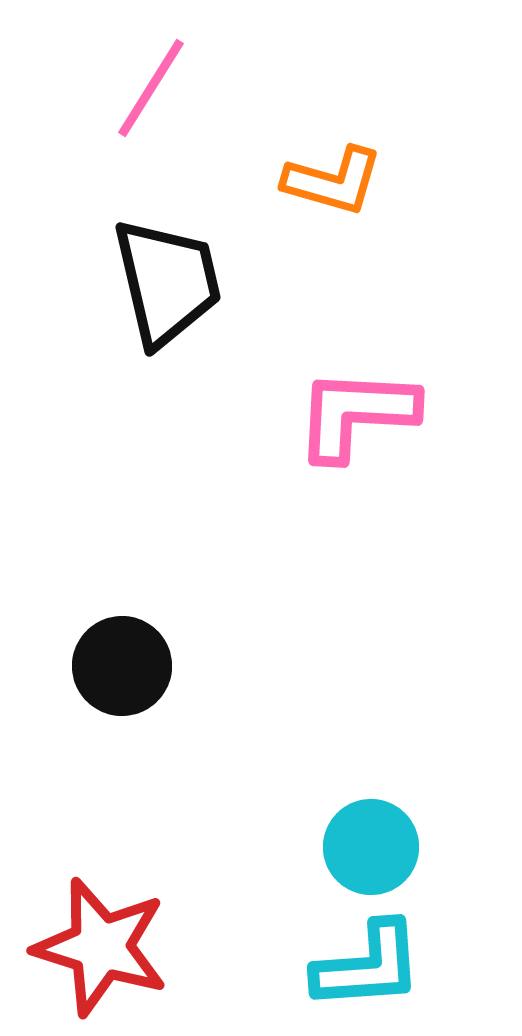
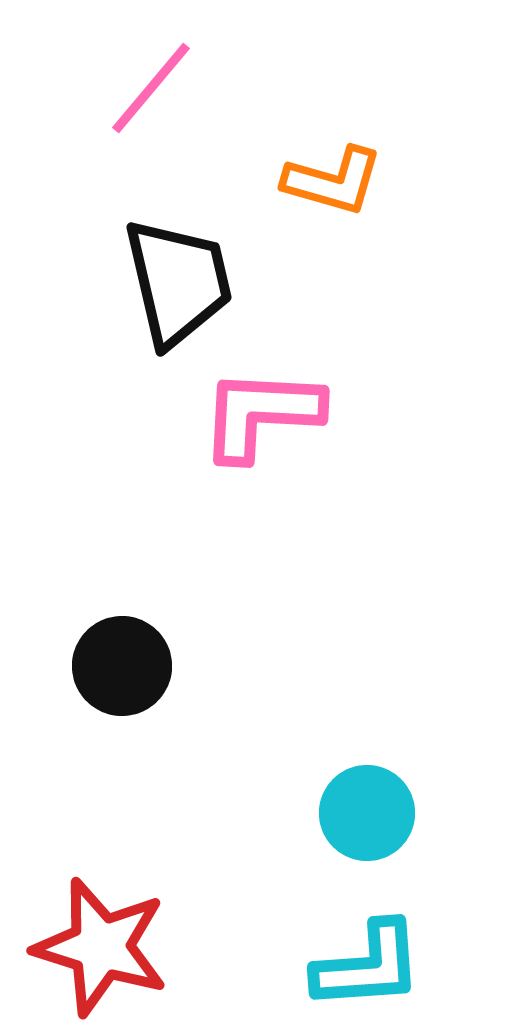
pink line: rotated 8 degrees clockwise
black trapezoid: moved 11 px right
pink L-shape: moved 95 px left
cyan circle: moved 4 px left, 34 px up
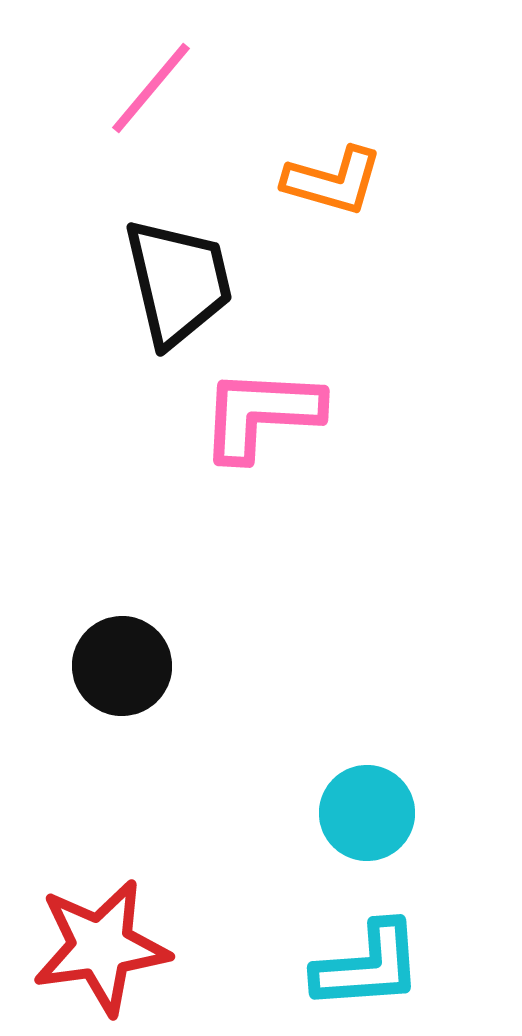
red star: rotated 25 degrees counterclockwise
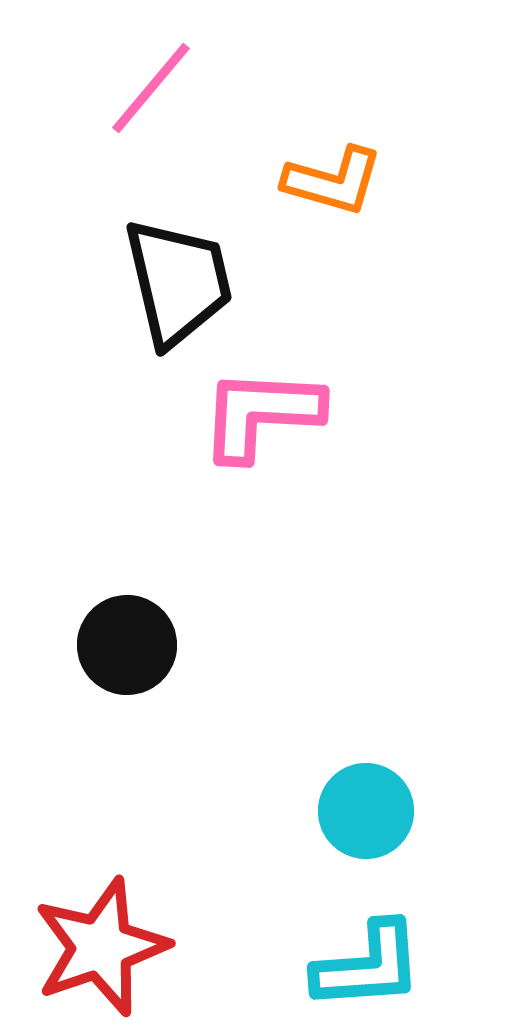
black circle: moved 5 px right, 21 px up
cyan circle: moved 1 px left, 2 px up
red star: rotated 11 degrees counterclockwise
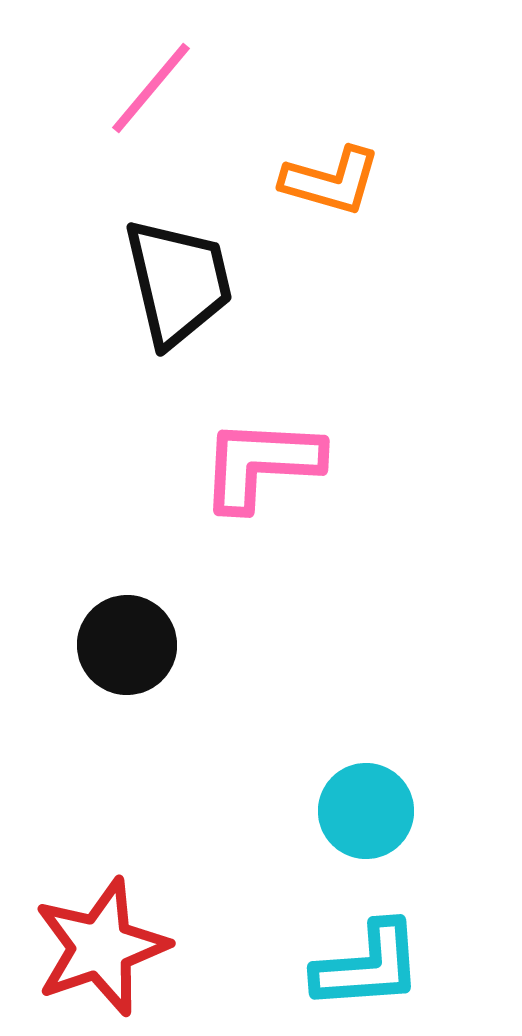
orange L-shape: moved 2 px left
pink L-shape: moved 50 px down
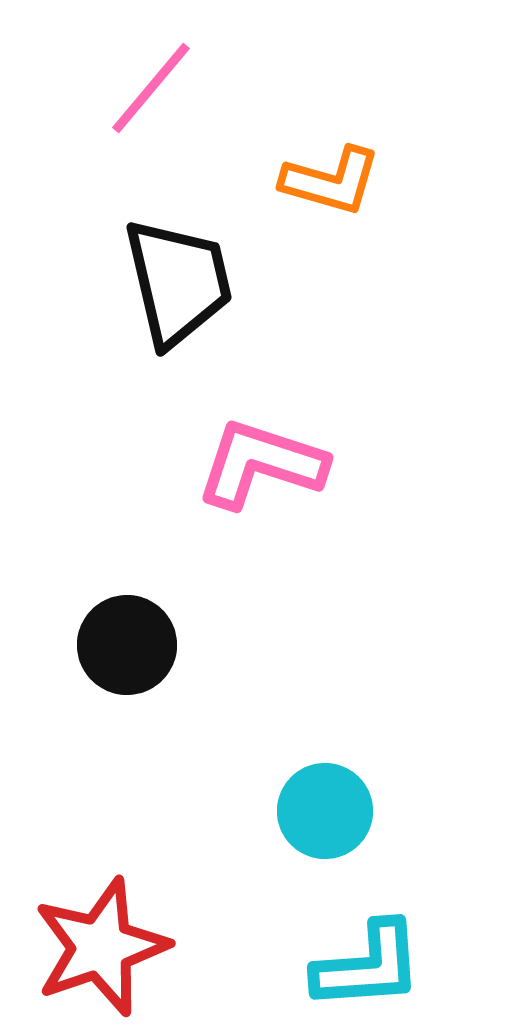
pink L-shape: rotated 15 degrees clockwise
cyan circle: moved 41 px left
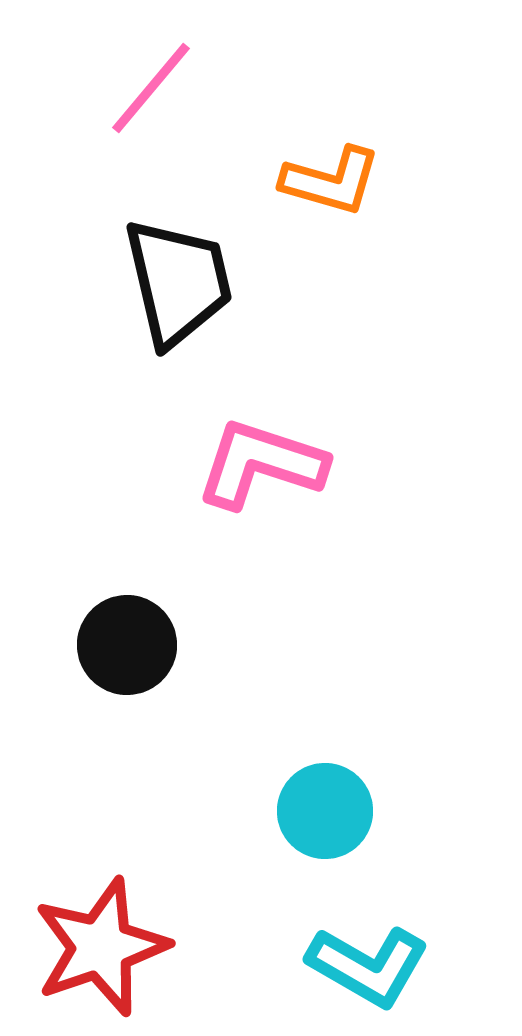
cyan L-shape: rotated 34 degrees clockwise
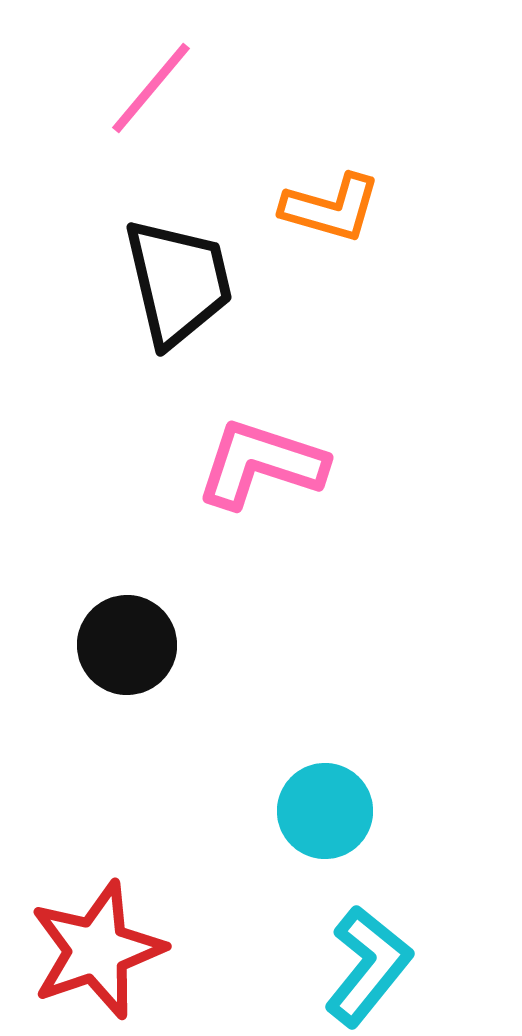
orange L-shape: moved 27 px down
red star: moved 4 px left, 3 px down
cyan L-shape: rotated 81 degrees counterclockwise
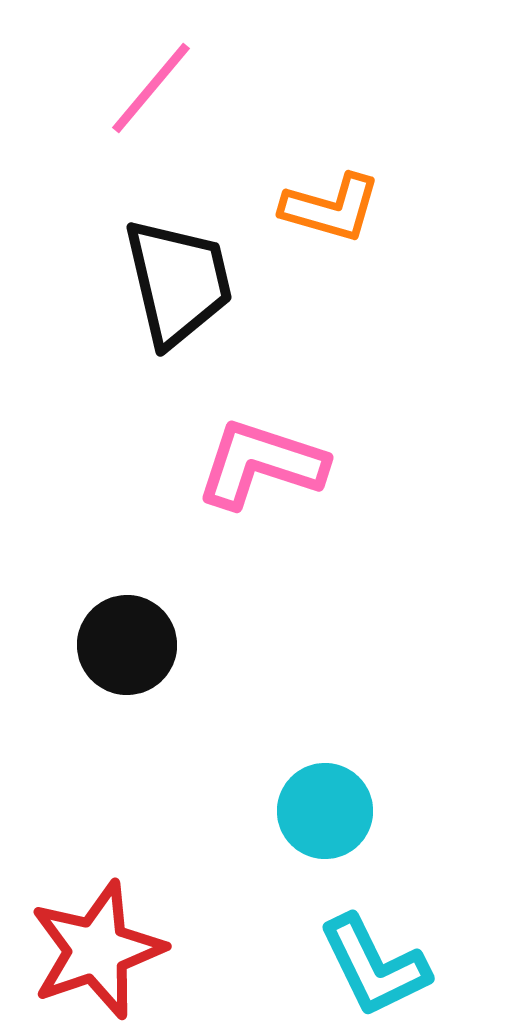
cyan L-shape: moved 6 px right; rotated 115 degrees clockwise
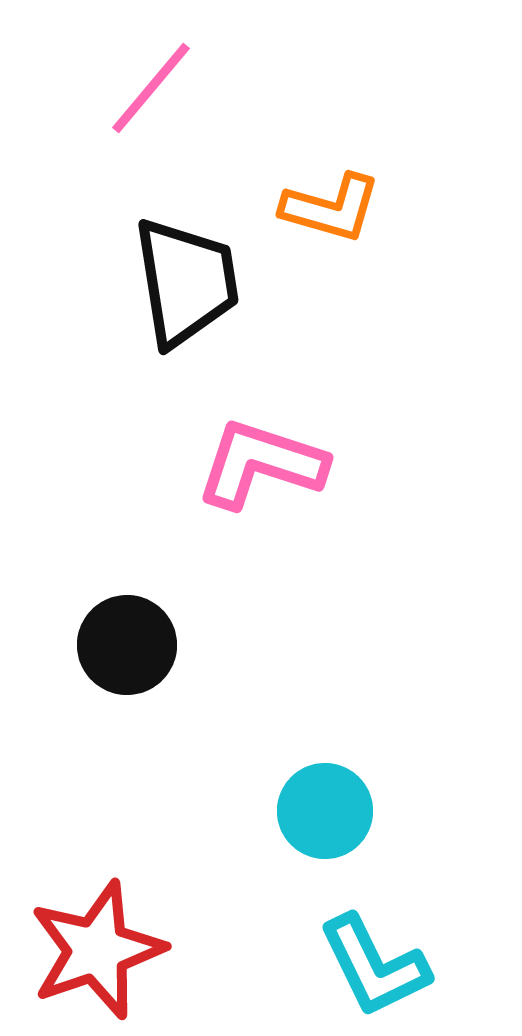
black trapezoid: moved 8 px right; rotated 4 degrees clockwise
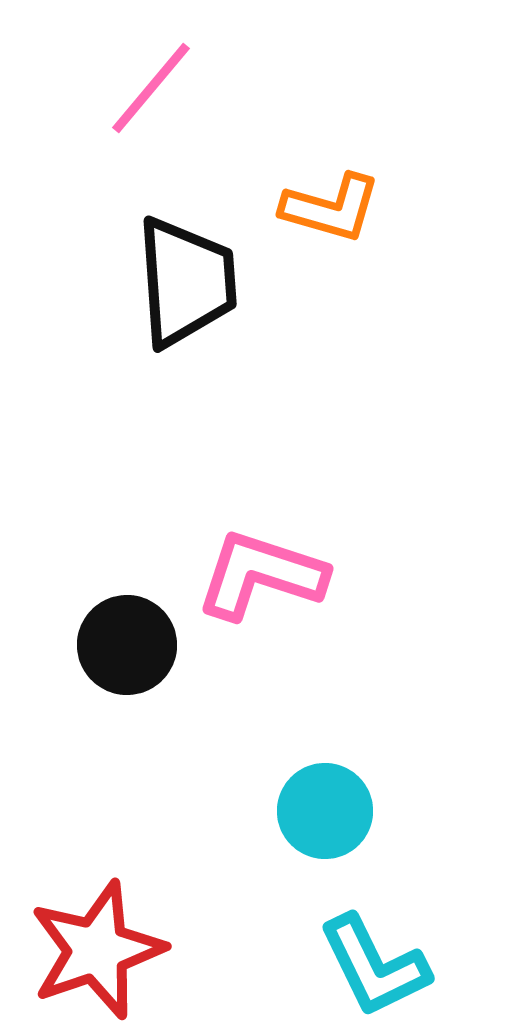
black trapezoid: rotated 5 degrees clockwise
pink L-shape: moved 111 px down
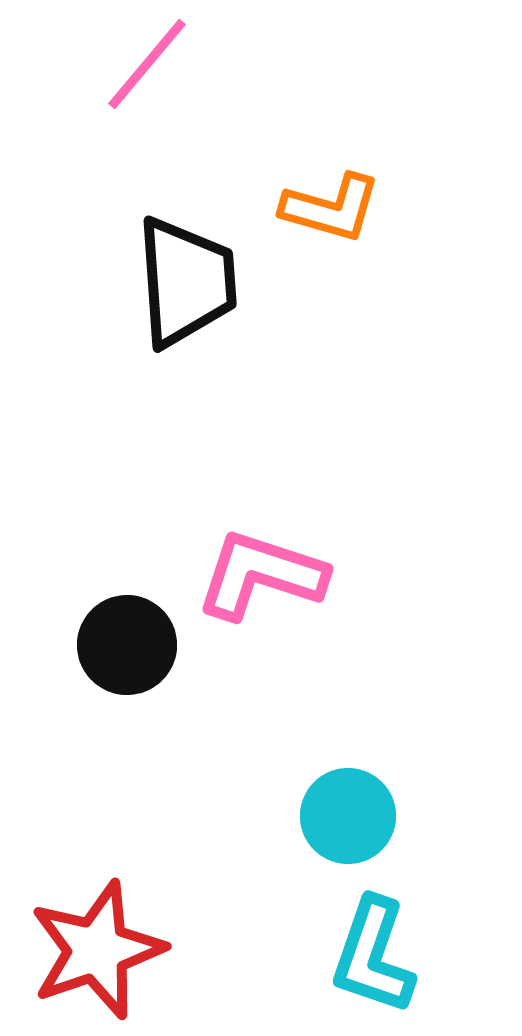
pink line: moved 4 px left, 24 px up
cyan circle: moved 23 px right, 5 px down
cyan L-shape: moved 1 px left, 10 px up; rotated 45 degrees clockwise
